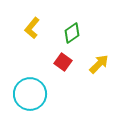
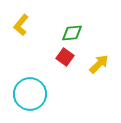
yellow L-shape: moved 11 px left, 3 px up
green diamond: rotated 30 degrees clockwise
red square: moved 2 px right, 5 px up
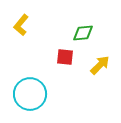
green diamond: moved 11 px right
red square: rotated 30 degrees counterclockwise
yellow arrow: moved 1 px right, 1 px down
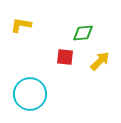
yellow L-shape: rotated 60 degrees clockwise
yellow arrow: moved 4 px up
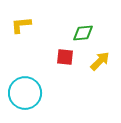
yellow L-shape: rotated 15 degrees counterclockwise
cyan circle: moved 5 px left, 1 px up
